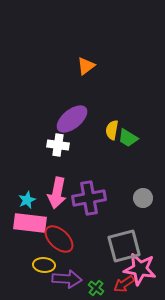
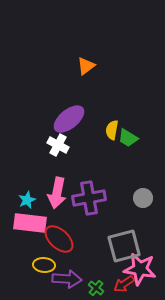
purple ellipse: moved 3 px left
white cross: rotated 20 degrees clockwise
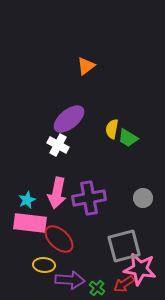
yellow semicircle: moved 1 px up
purple arrow: moved 3 px right, 1 px down
green cross: moved 1 px right
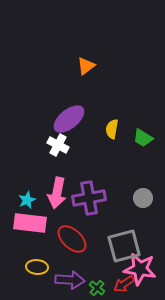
green trapezoid: moved 15 px right
red ellipse: moved 13 px right
yellow ellipse: moved 7 px left, 2 px down
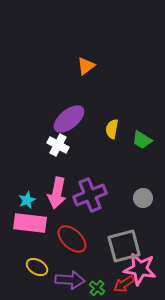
green trapezoid: moved 1 px left, 2 px down
purple cross: moved 1 px right, 3 px up; rotated 12 degrees counterclockwise
yellow ellipse: rotated 25 degrees clockwise
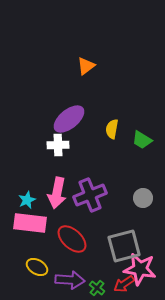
white cross: rotated 30 degrees counterclockwise
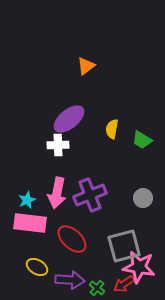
pink star: moved 1 px left, 2 px up
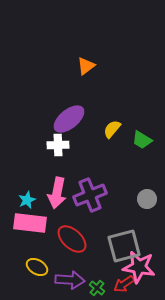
yellow semicircle: rotated 30 degrees clockwise
gray circle: moved 4 px right, 1 px down
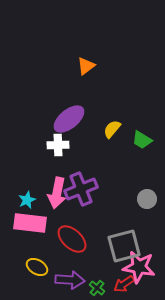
purple cross: moved 9 px left, 6 px up
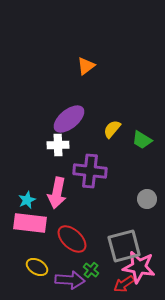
purple cross: moved 9 px right, 18 px up; rotated 28 degrees clockwise
green cross: moved 6 px left, 18 px up
